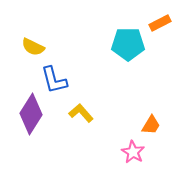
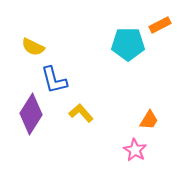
orange rectangle: moved 2 px down
orange trapezoid: moved 2 px left, 5 px up
pink star: moved 2 px right, 2 px up
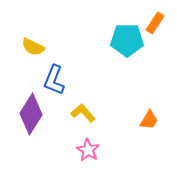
orange rectangle: moved 5 px left, 2 px up; rotated 30 degrees counterclockwise
cyan pentagon: moved 1 px left, 4 px up
blue L-shape: rotated 36 degrees clockwise
yellow L-shape: moved 2 px right
pink star: moved 47 px left
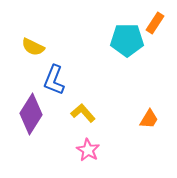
orange trapezoid: moved 1 px up
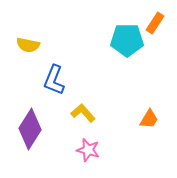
yellow semicircle: moved 5 px left, 2 px up; rotated 15 degrees counterclockwise
purple diamond: moved 1 px left, 15 px down
pink star: rotated 15 degrees counterclockwise
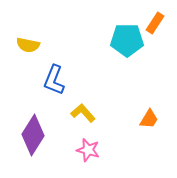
purple diamond: moved 3 px right, 6 px down
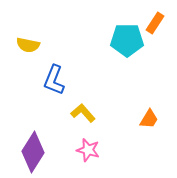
purple diamond: moved 17 px down
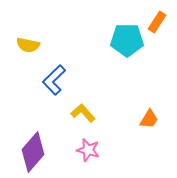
orange rectangle: moved 2 px right, 1 px up
blue L-shape: rotated 24 degrees clockwise
purple diamond: rotated 9 degrees clockwise
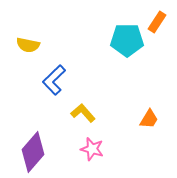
pink star: moved 4 px right, 1 px up
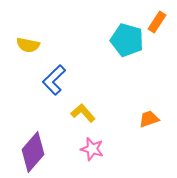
cyan pentagon: rotated 16 degrees clockwise
orange trapezoid: rotated 140 degrees counterclockwise
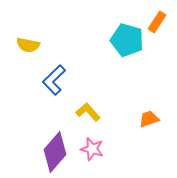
yellow L-shape: moved 5 px right, 1 px up
purple diamond: moved 22 px right
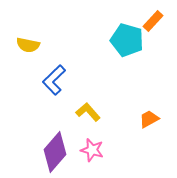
orange rectangle: moved 4 px left, 1 px up; rotated 10 degrees clockwise
orange trapezoid: rotated 10 degrees counterclockwise
pink star: moved 1 px down
